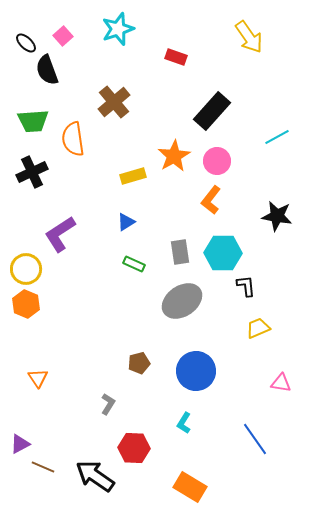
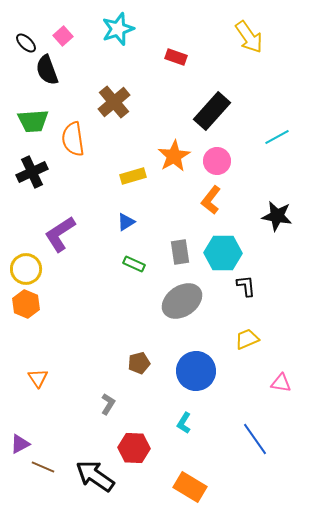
yellow trapezoid: moved 11 px left, 11 px down
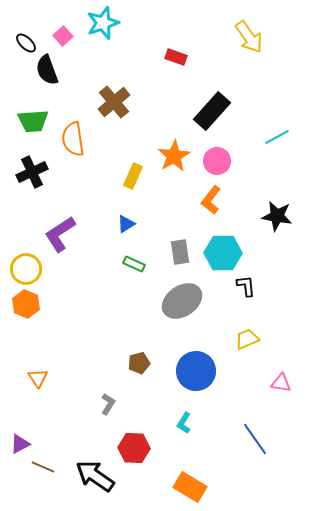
cyan star: moved 15 px left, 6 px up
yellow rectangle: rotated 50 degrees counterclockwise
blue triangle: moved 2 px down
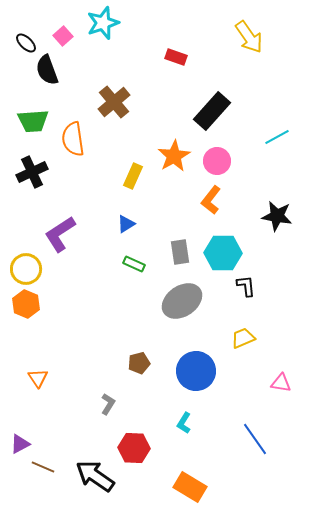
yellow trapezoid: moved 4 px left, 1 px up
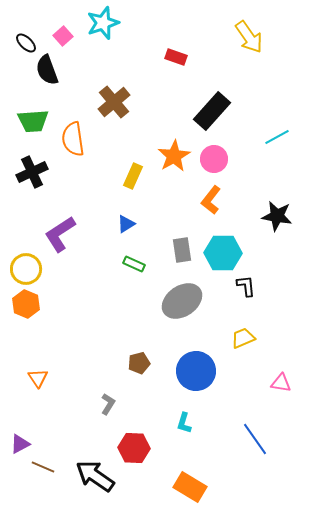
pink circle: moved 3 px left, 2 px up
gray rectangle: moved 2 px right, 2 px up
cyan L-shape: rotated 15 degrees counterclockwise
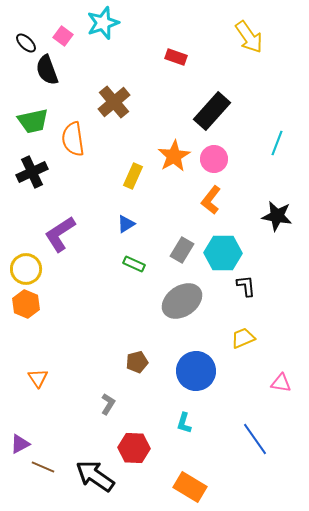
pink square: rotated 12 degrees counterclockwise
green trapezoid: rotated 8 degrees counterclockwise
cyan line: moved 6 px down; rotated 40 degrees counterclockwise
gray rectangle: rotated 40 degrees clockwise
brown pentagon: moved 2 px left, 1 px up
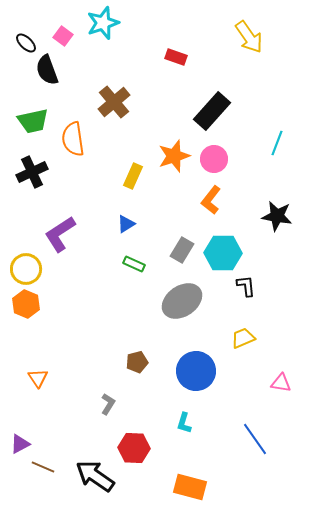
orange star: rotated 12 degrees clockwise
orange rectangle: rotated 16 degrees counterclockwise
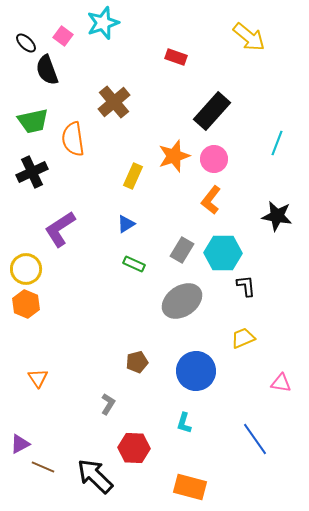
yellow arrow: rotated 16 degrees counterclockwise
purple L-shape: moved 5 px up
black arrow: rotated 9 degrees clockwise
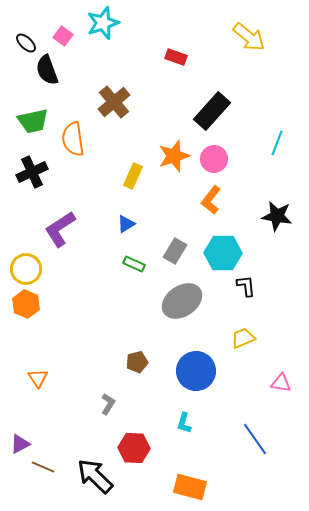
gray rectangle: moved 7 px left, 1 px down
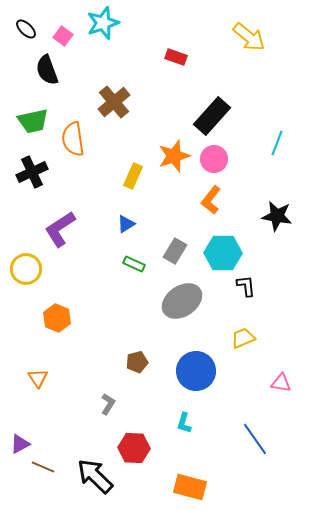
black ellipse: moved 14 px up
black rectangle: moved 5 px down
orange hexagon: moved 31 px right, 14 px down
